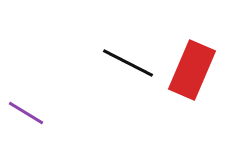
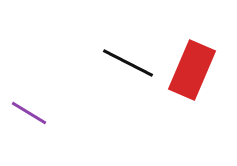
purple line: moved 3 px right
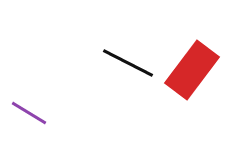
red rectangle: rotated 14 degrees clockwise
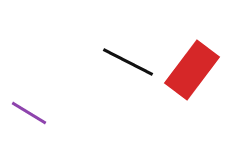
black line: moved 1 px up
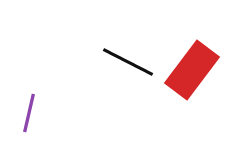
purple line: rotated 72 degrees clockwise
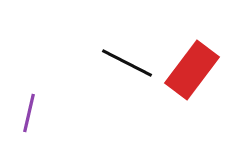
black line: moved 1 px left, 1 px down
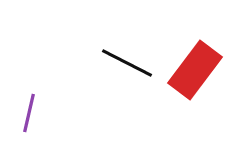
red rectangle: moved 3 px right
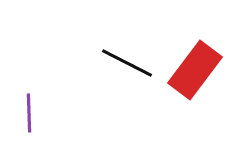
purple line: rotated 15 degrees counterclockwise
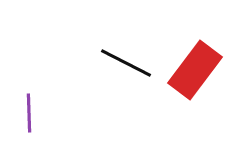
black line: moved 1 px left
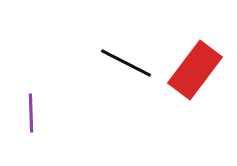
purple line: moved 2 px right
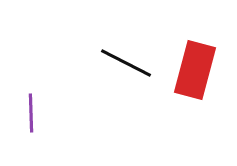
red rectangle: rotated 22 degrees counterclockwise
